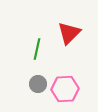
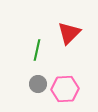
green line: moved 1 px down
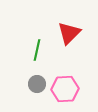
gray circle: moved 1 px left
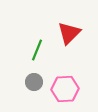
green line: rotated 10 degrees clockwise
gray circle: moved 3 px left, 2 px up
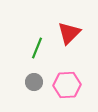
green line: moved 2 px up
pink hexagon: moved 2 px right, 4 px up
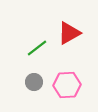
red triangle: rotated 15 degrees clockwise
green line: rotated 30 degrees clockwise
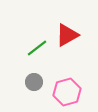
red triangle: moved 2 px left, 2 px down
pink hexagon: moved 7 px down; rotated 12 degrees counterclockwise
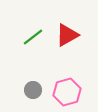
green line: moved 4 px left, 11 px up
gray circle: moved 1 px left, 8 px down
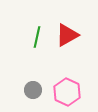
green line: moved 4 px right; rotated 40 degrees counterclockwise
pink hexagon: rotated 20 degrees counterclockwise
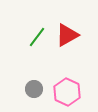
green line: rotated 25 degrees clockwise
gray circle: moved 1 px right, 1 px up
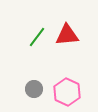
red triangle: rotated 25 degrees clockwise
